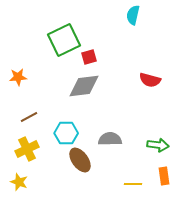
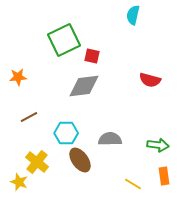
red square: moved 3 px right, 1 px up; rotated 28 degrees clockwise
yellow cross: moved 10 px right, 13 px down; rotated 25 degrees counterclockwise
yellow line: rotated 30 degrees clockwise
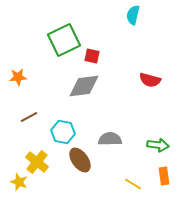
cyan hexagon: moved 3 px left, 1 px up; rotated 10 degrees clockwise
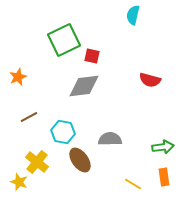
orange star: rotated 18 degrees counterclockwise
green arrow: moved 5 px right, 2 px down; rotated 15 degrees counterclockwise
orange rectangle: moved 1 px down
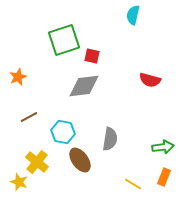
green square: rotated 8 degrees clockwise
gray semicircle: rotated 100 degrees clockwise
orange rectangle: rotated 30 degrees clockwise
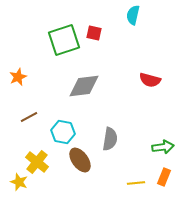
red square: moved 2 px right, 23 px up
yellow line: moved 3 px right, 1 px up; rotated 36 degrees counterclockwise
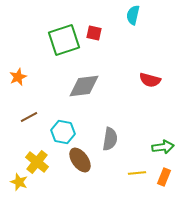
yellow line: moved 1 px right, 10 px up
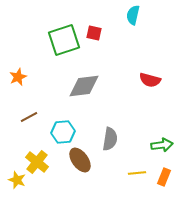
cyan hexagon: rotated 15 degrees counterclockwise
green arrow: moved 1 px left, 2 px up
yellow star: moved 2 px left, 2 px up
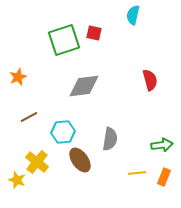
red semicircle: rotated 120 degrees counterclockwise
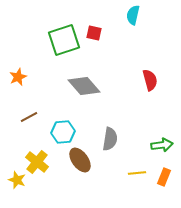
gray diamond: rotated 56 degrees clockwise
